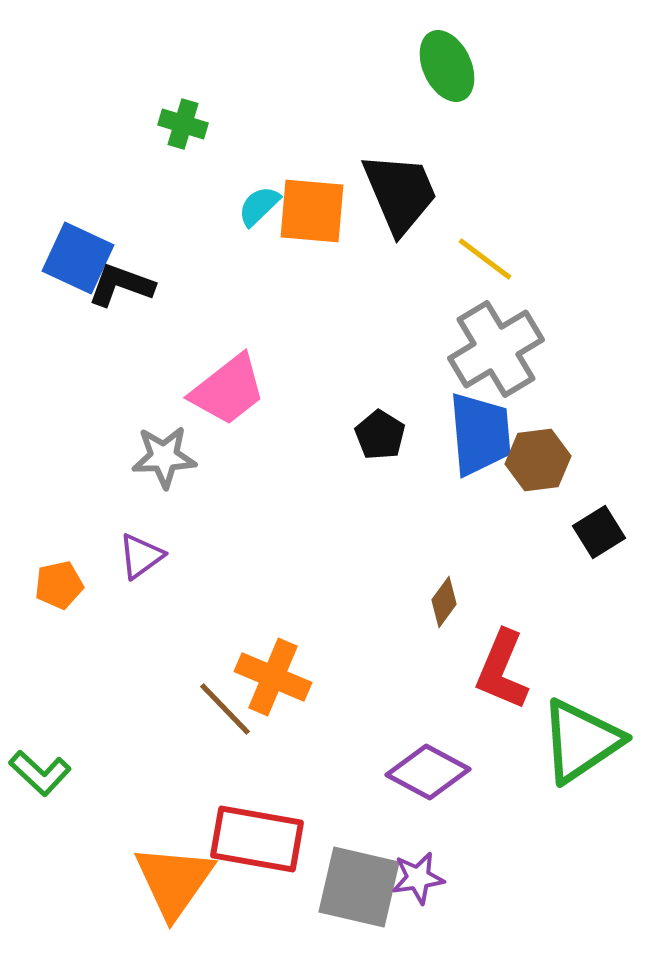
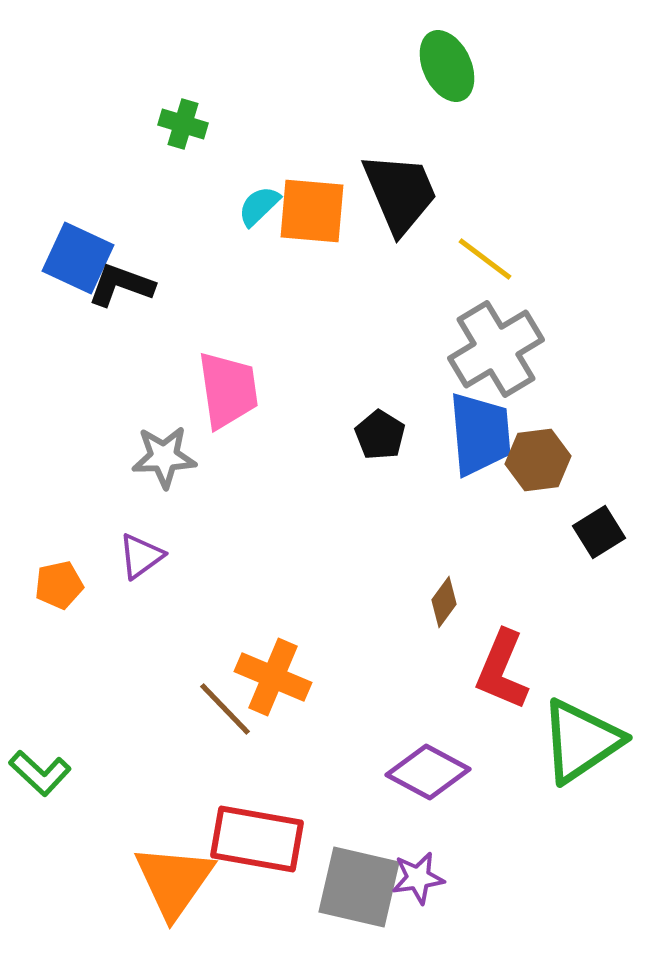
pink trapezoid: rotated 60 degrees counterclockwise
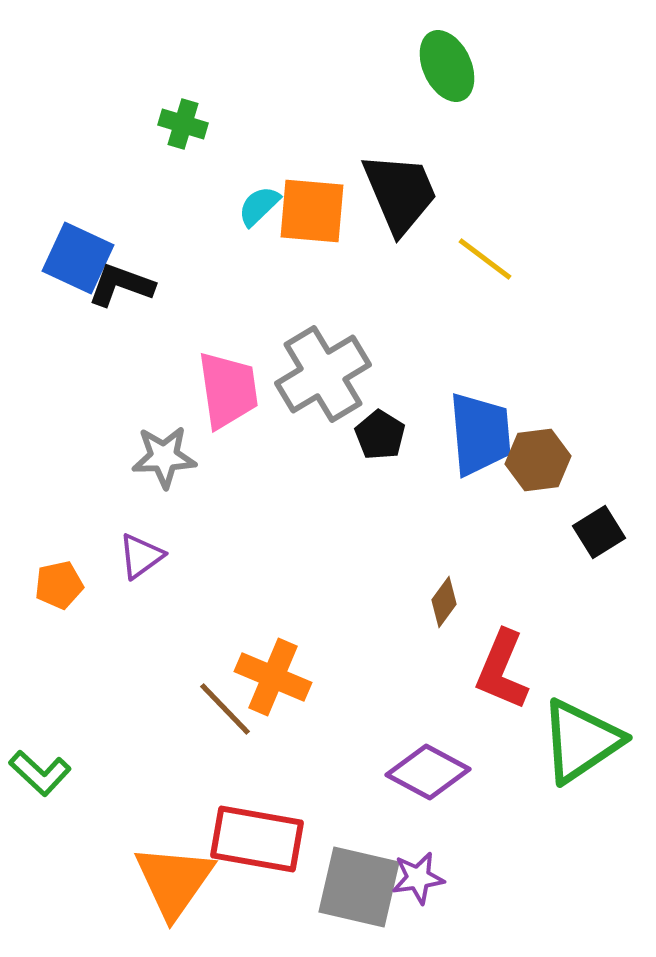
gray cross: moved 173 px left, 25 px down
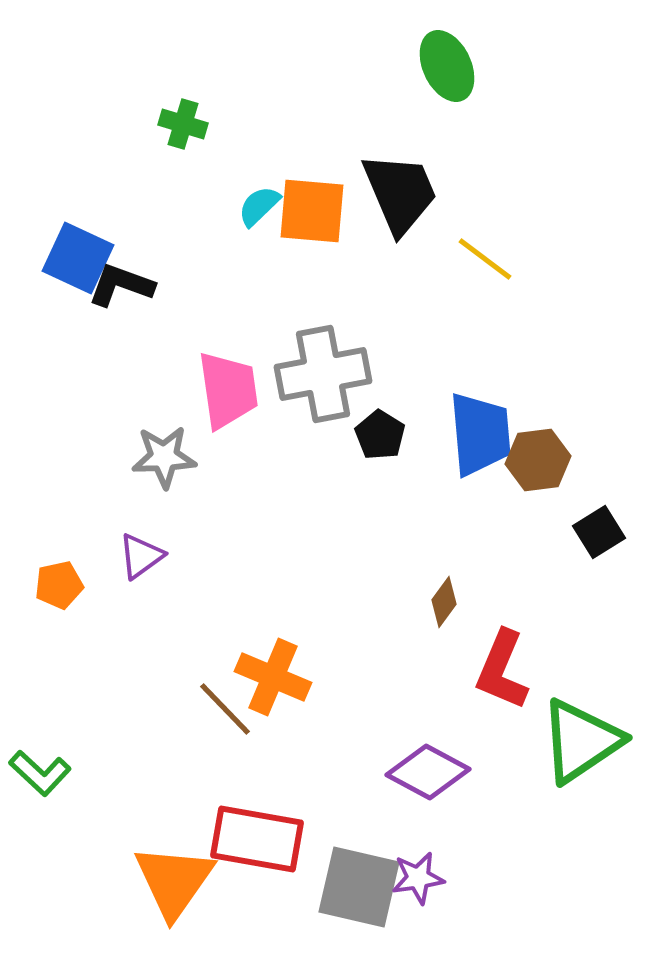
gray cross: rotated 20 degrees clockwise
